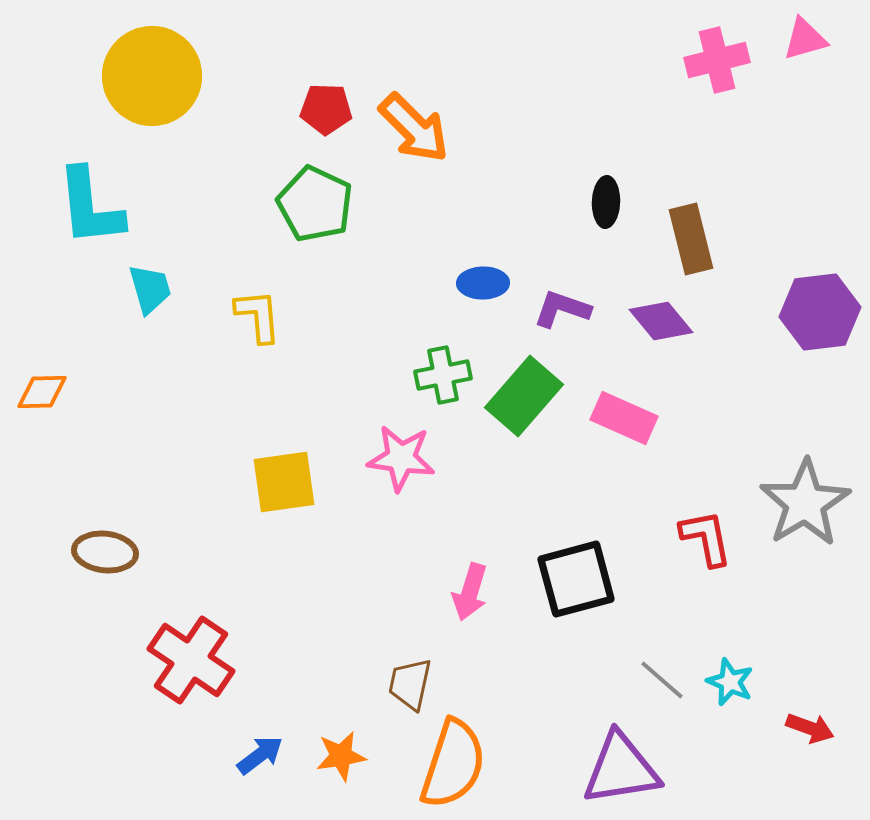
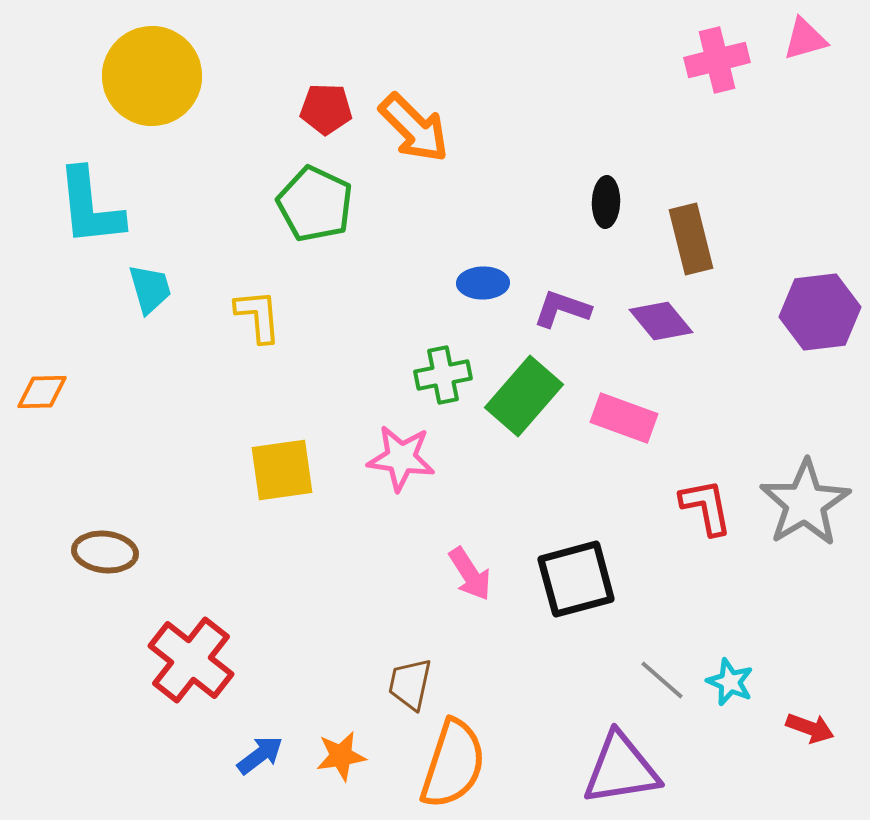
pink rectangle: rotated 4 degrees counterclockwise
yellow square: moved 2 px left, 12 px up
red L-shape: moved 31 px up
pink arrow: moved 18 px up; rotated 50 degrees counterclockwise
red cross: rotated 4 degrees clockwise
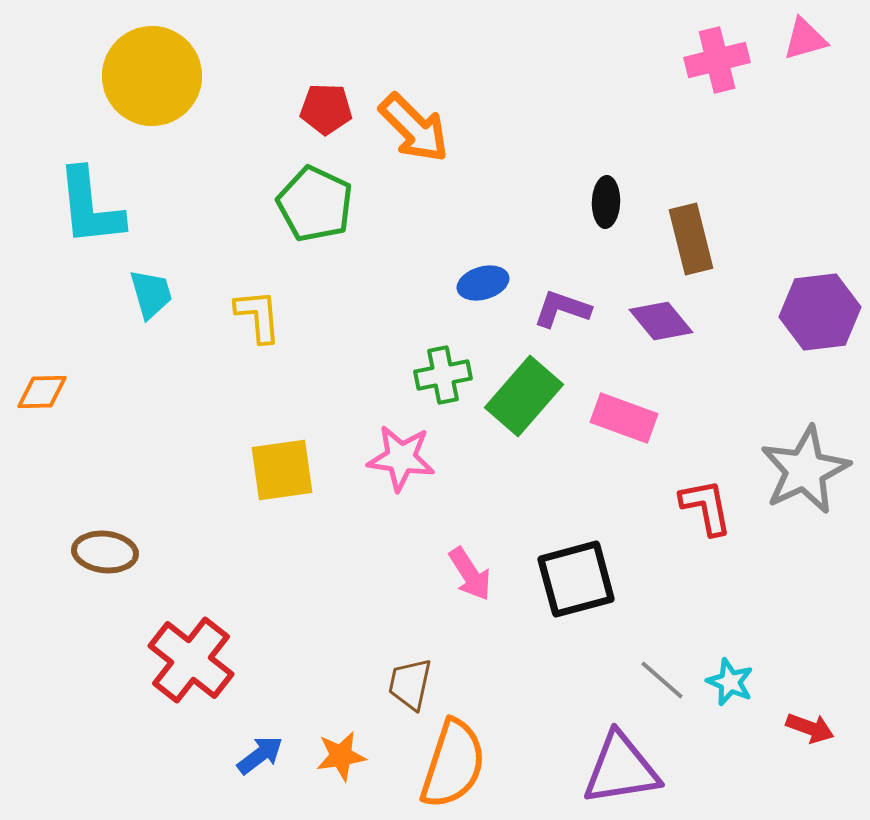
blue ellipse: rotated 15 degrees counterclockwise
cyan trapezoid: moved 1 px right, 5 px down
gray star: moved 33 px up; rotated 6 degrees clockwise
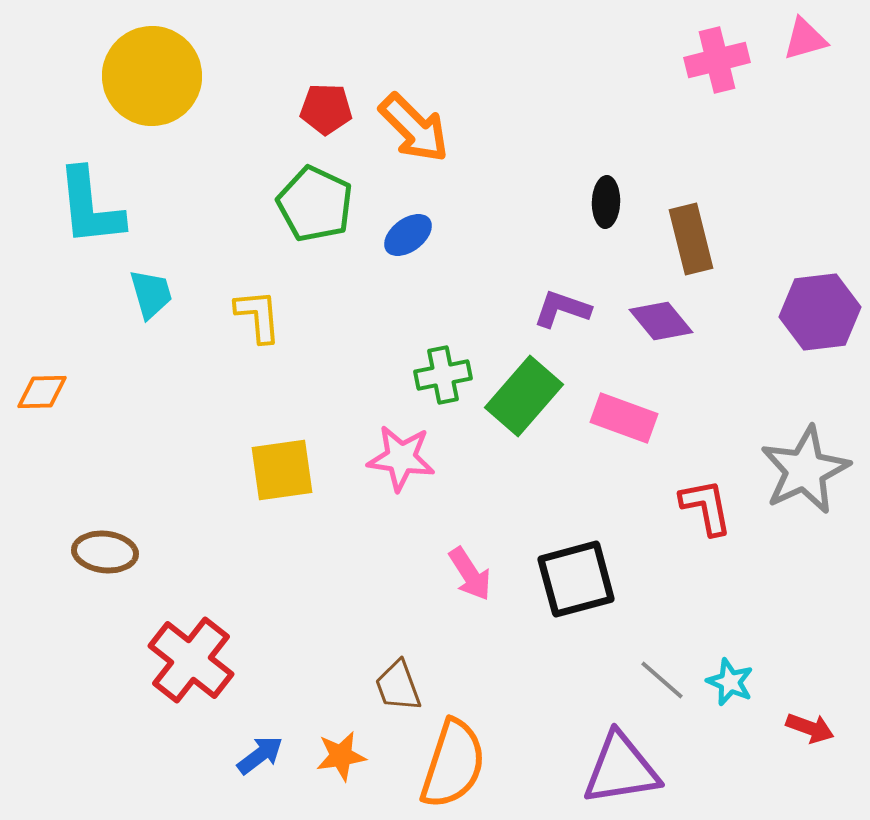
blue ellipse: moved 75 px left, 48 px up; rotated 21 degrees counterclockwise
brown trapezoid: moved 12 px left, 2 px down; rotated 32 degrees counterclockwise
